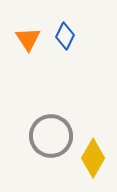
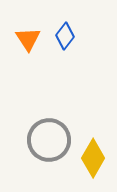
blue diamond: rotated 12 degrees clockwise
gray circle: moved 2 px left, 4 px down
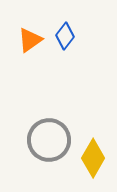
orange triangle: moved 2 px right, 1 px down; rotated 28 degrees clockwise
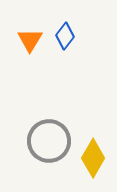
orange triangle: rotated 24 degrees counterclockwise
gray circle: moved 1 px down
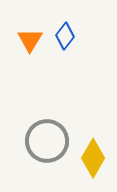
gray circle: moved 2 px left
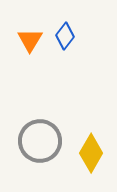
gray circle: moved 7 px left
yellow diamond: moved 2 px left, 5 px up
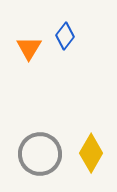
orange triangle: moved 1 px left, 8 px down
gray circle: moved 13 px down
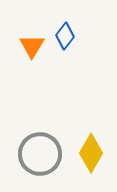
orange triangle: moved 3 px right, 2 px up
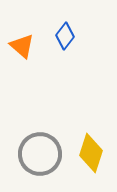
orange triangle: moved 10 px left; rotated 20 degrees counterclockwise
yellow diamond: rotated 12 degrees counterclockwise
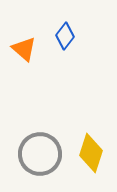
orange triangle: moved 2 px right, 3 px down
